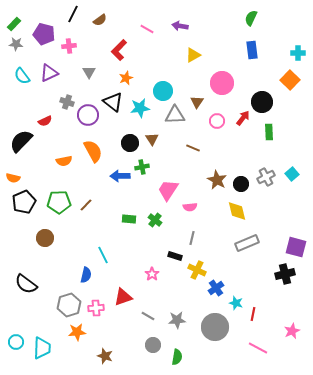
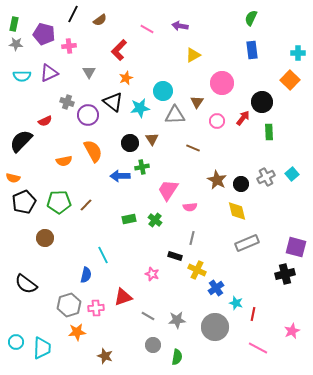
green rectangle at (14, 24): rotated 32 degrees counterclockwise
cyan semicircle at (22, 76): rotated 54 degrees counterclockwise
green rectangle at (129, 219): rotated 16 degrees counterclockwise
pink star at (152, 274): rotated 16 degrees counterclockwise
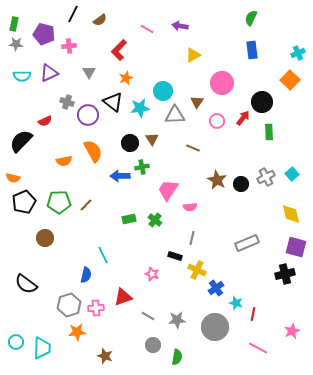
cyan cross at (298, 53): rotated 24 degrees counterclockwise
yellow diamond at (237, 211): moved 54 px right, 3 px down
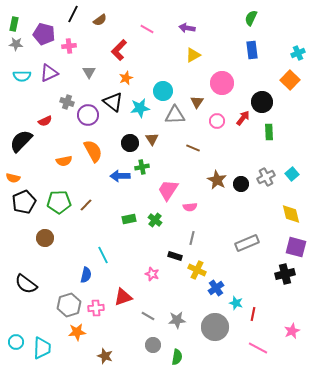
purple arrow at (180, 26): moved 7 px right, 2 px down
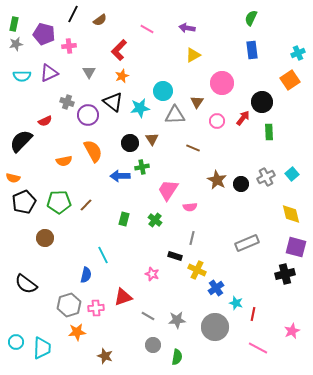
gray star at (16, 44): rotated 16 degrees counterclockwise
orange star at (126, 78): moved 4 px left, 2 px up
orange square at (290, 80): rotated 12 degrees clockwise
green rectangle at (129, 219): moved 5 px left; rotated 64 degrees counterclockwise
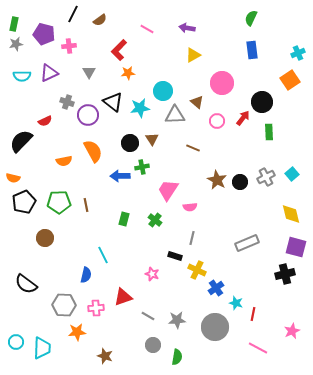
orange star at (122, 76): moved 6 px right, 3 px up; rotated 16 degrees clockwise
brown triangle at (197, 102): rotated 24 degrees counterclockwise
black circle at (241, 184): moved 1 px left, 2 px up
brown line at (86, 205): rotated 56 degrees counterclockwise
gray hexagon at (69, 305): moved 5 px left; rotated 20 degrees clockwise
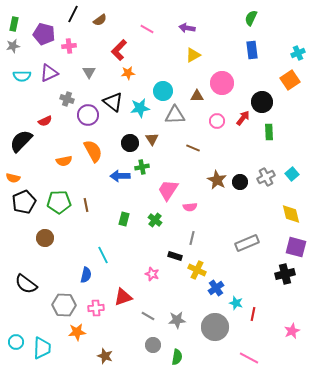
gray star at (16, 44): moved 3 px left, 2 px down
gray cross at (67, 102): moved 3 px up
brown triangle at (197, 102): moved 6 px up; rotated 40 degrees counterclockwise
pink line at (258, 348): moved 9 px left, 10 px down
